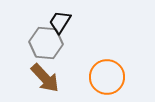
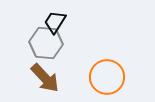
black trapezoid: moved 5 px left
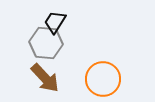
orange circle: moved 4 px left, 2 px down
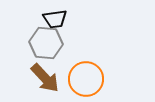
black trapezoid: moved 3 px up; rotated 130 degrees counterclockwise
orange circle: moved 17 px left
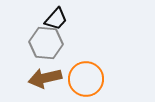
black trapezoid: moved 1 px right; rotated 40 degrees counterclockwise
brown arrow: rotated 120 degrees clockwise
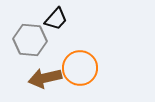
gray hexagon: moved 16 px left, 3 px up
orange circle: moved 6 px left, 11 px up
